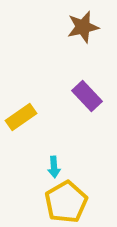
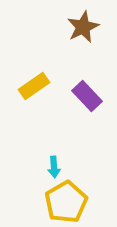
brown star: rotated 12 degrees counterclockwise
yellow rectangle: moved 13 px right, 31 px up
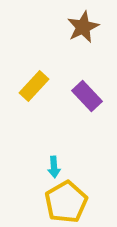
yellow rectangle: rotated 12 degrees counterclockwise
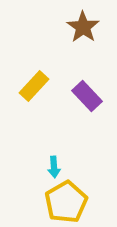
brown star: rotated 12 degrees counterclockwise
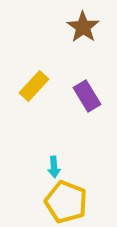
purple rectangle: rotated 12 degrees clockwise
yellow pentagon: rotated 21 degrees counterclockwise
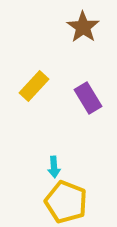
purple rectangle: moved 1 px right, 2 px down
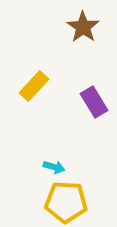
purple rectangle: moved 6 px right, 4 px down
cyan arrow: rotated 70 degrees counterclockwise
yellow pentagon: rotated 18 degrees counterclockwise
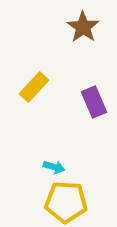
yellow rectangle: moved 1 px down
purple rectangle: rotated 8 degrees clockwise
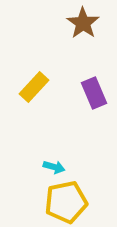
brown star: moved 4 px up
purple rectangle: moved 9 px up
yellow pentagon: rotated 15 degrees counterclockwise
